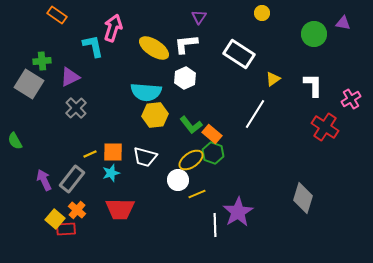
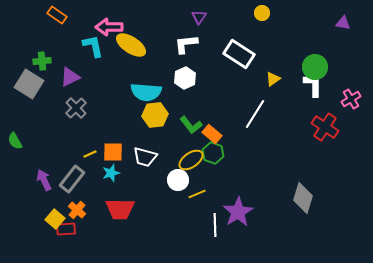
pink arrow at (113, 28): moved 4 px left, 1 px up; rotated 108 degrees counterclockwise
green circle at (314, 34): moved 1 px right, 33 px down
yellow ellipse at (154, 48): moved 23 px left, 3 px up
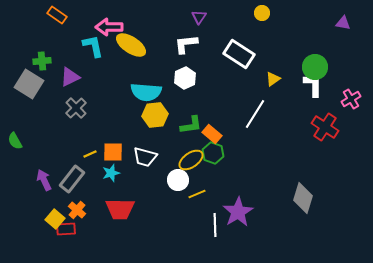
green L-shape at (191, 125): rotated 60 degrees counterclockwise
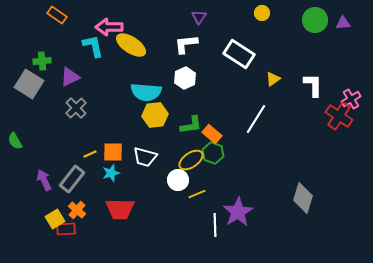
purple triangle at (343, 23): rotated 14 degrees counterclockwise
green circle at (315, 67): moved 47 px up
white line at (255, 114): moved 1 px right, 5 px down
red cross at (325, 127): moved 14 px right, 11 px up
yellow square at (55, 219): rotated 18 degrees clockwise
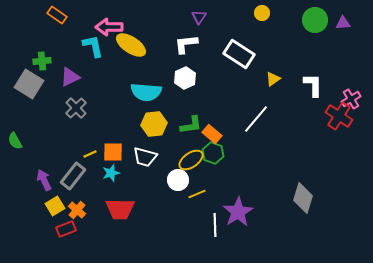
yellow hexagon at (155, 115): moved 1 px left, 9 px down
white line at (256, 119): rotated 8 degrees clockwise
gray rectangle at (72, 179): moved 1 px right, 3 px up
yellow square at (55, 219): moved 13 px up
red rectangle at (66, 229): rotated 18 degrees counterclockwise
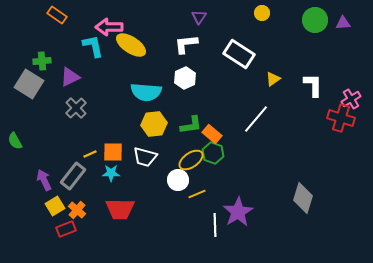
red cross at (339, 116): moved 2 px right, 2 px down; rotated 16 degrees counterclockwise
cyan star at (111, 173): rotated 18 degrees clockwise
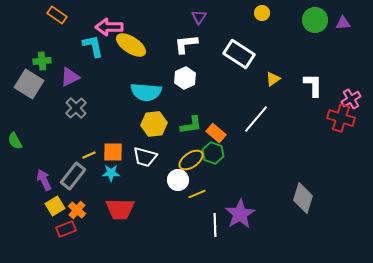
orange rectangle at (212, 134): moved 4 px right, 1 px up
yellow line at (90, 154): moved 1 px left, 1 px down
purple star at (238, 212): moved 2 px right, 2 px down
